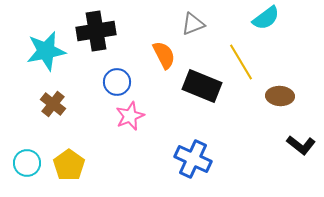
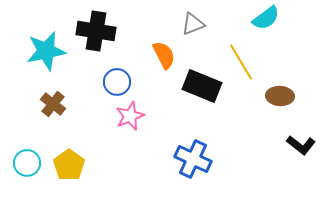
black cross: rotated 18 degrees clockwise
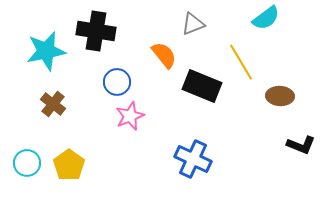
orange semicircle: rotated 12 degrees counterclockwise
black L-shape: rotated 16 degrees counterclockwise
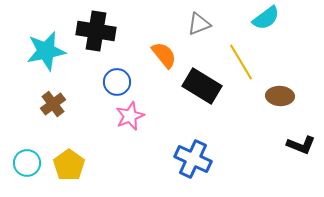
gray triangle: moved 6 px right
black rectangle: rotated 9 degrees clockwise
brown cross: rotated 15 degrees clockwise
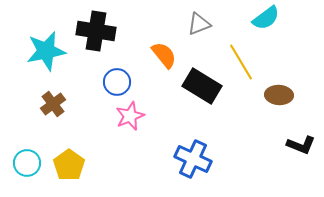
brown ellipse: moved 1 px left, 1 px up
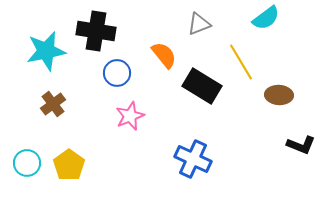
blue circle: moved 9 px up
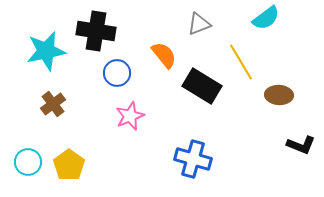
blue cross: rotated 9 degrees counterclockwise
cyan circle: moved 1 px right, 1 px up
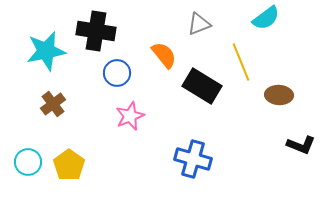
yellow line: rotated 9 degrees clockwise
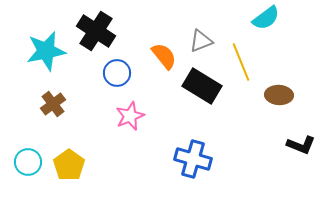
gray triangle: moved 2 px right, 17 px down
black cross: rotated 24 degrees clockwise
orange semicircle: moved 1 px down
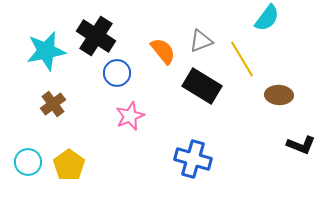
cyan semicircle: moved 1 px right; rotated 16 degrees counterclockwise
black cross: moved 5 px down
orange semicircle: moved 1 px left, 5 px up
yellow line: moved 1 px right, 3 px up; rotated 9 degrees counterclockwise
